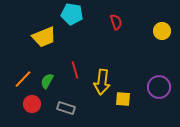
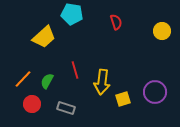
yellow trapezoid: rotated 20 degrees counterclockwise
purple circle: moved 4 px left, 5 px down
yellow square: rotated 21 degrees counterclockwise
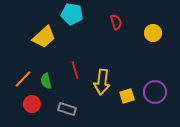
yellow circle: moved 9 px left, 2 px down
green semicircle: moved 1 px left; rotated 42 degrees counterclockwise
yellow square: moved 4 px right, 3 px up
gray rectangle: moved 1 px right, 1 px down
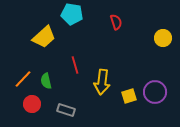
yellow circle: moved 10 px right, 5 px down
red line: moved 5 px up
yellow square: moved 2 px right
gray rectangle: moved 1 px left, 1 px down
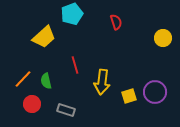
cyan pentagon: rotated 30 degrees counterclockwise
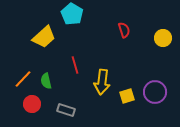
cyan pentagon: rotated 20 degrees counterclockwise
red semicircle: moved 8 px right, 8 px down
yellow square: moved 2 px left
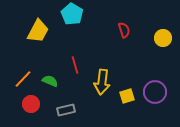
yellow trapezoid: moved 6 px left, 6 px up; rotated 20 degrees counterclockwise
green semicircle: moved 4 px right; rotated 126 degrees clockwise
red circle: moved 1 px left
gray rectangle: rotated 30 degrees counterclockwise
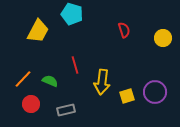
cyan pentagon: rotated 15 degrees counterclockwise
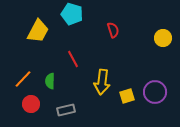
red semicircle: moved 11 px left
red line: moved 2 px left, 6 px up; rotated 12 degrees counterclockwise
green semicircle: rotated 112 degrees counterclockwise
